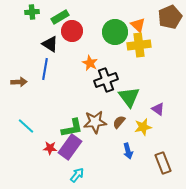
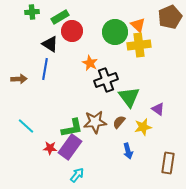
brown arrow: moved 3 px up
brown rectangle: moved 5 px right; rotated 30 degrees clockwise
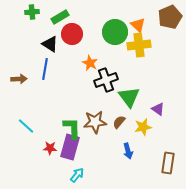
red circle: moved 3 px down
green L-shape: rotated 80 degrees counterclockwise
purple rectangle: rotated 20 degrees counterclockwise
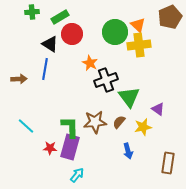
green L-shape: moved 2 px left, 1 px up
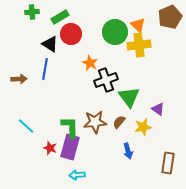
red circle: moved 1 px left
red star: rotated 16 degrees clockwise
cyan arrow: rotated 133 degrees counterclockwise
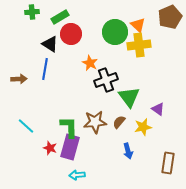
green L-shape: moved 1 px left
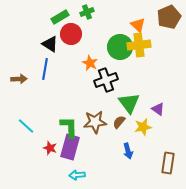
green cross: moved 55 px right; rotated 16 degrees counterclockwise
brown pentagon: moved 1 px left
green circle: moved 5 px right, 15 px down
green triangle: moved 6 px down
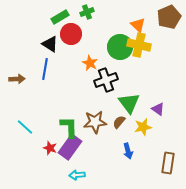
yellow cross: rotated 20 degrees clockwise
brown arrow: moved 2 px left
cyan line: moved 1 px left, 1 px down
purple rectangle: rotated 20 degrees clockwise
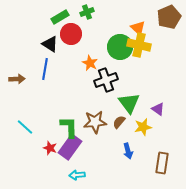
orange triangle: moved 3 px down
brown rectangle: moved 6 px left
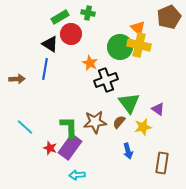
green cross: moved 1 px right, 1 px down; rotated 32 degrees clockwise
